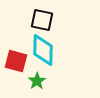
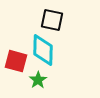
black square: moved 10 px right
green star: moved 1 px right, 1 px up
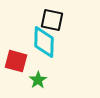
cyan diamond: moved 1 px right, 8 px up
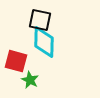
black square: moved 12 px left
green star: moved 8 px left; rotated 12 degrees counterclockwise
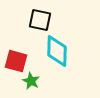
cyan diamond: moved 13 px right, 9 px down
green star: moved 1 px right, 1 px down
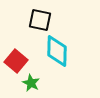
red square: rotated 25 degrees clockwise
green star: moved 2 px down
